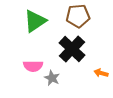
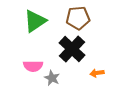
brown pentagon: moved 2 px down
orange arrow: moved 4 px left; rotated 24 degrees counterclockwise
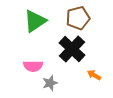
brown pentagon: rotated 10 degrees counterclockwise
orange arrow: moved 3 px left, 2 px down; rotated 40 degrees clockwise
gray star: moved 2 px left, 5 px down; rotated 28 degrees clockwise
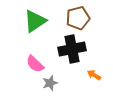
black cross: rotated 36 degrees clockwise
pink semicircle: moved 2 px right, 2 px up; rotated 42 degrees clockwise
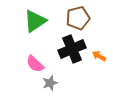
black cross: rotated 12 degrees counterclockwise
orange arrow: moved 5 px right, 19 px up
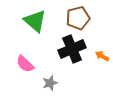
green triangle: rotated 45 degrees counterclockwise
orange arrow: moved 3 px right
pink semicircle: moved 10 px left
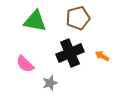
green triangle: rotated 30 degrees counterclockwise
black cross: moved 2 px left, 4 px down
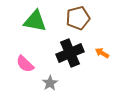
orange arrow: moved 3 px up
gray star: rotated 14 degrees counterclockwise
